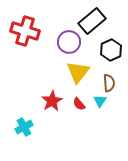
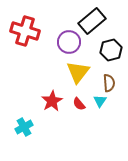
black hexagon: rotated 10 degrees clockwise
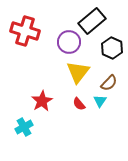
black hexagon: moved 1 px right, 2 px up; rotated 20 degrees counterclockwise
brown semicircle: rotated 48 degrees clockwise
red star: moved 10 px left
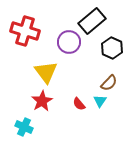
yellow triangle: moved 32 px left; rotated 15 degrees counterclockwise
cyan cross: rotated 36 degrees counterclockwise
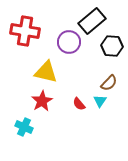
red cross: rotated 8 degrees counterclockwise
black hexagon: moved 2 px up; rotated 20 degrees counterclockwise
yellow triangle: rotated 40 degrees counterclockwise
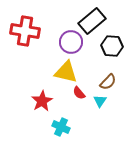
purple circle: moved 2 px right
yellow triangle: moved 20 px right
brown semicircle: moved 1 px left, 1 px up
red semicircle: moved 11 px up
cyan cross: moved 37 px right
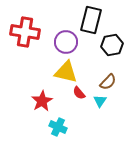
black rectangle: moved 1 px left, 1 px up; rotated 36 degrees counterclockwise
red cross: moved 1 px down
purple circle: moved 5 px left
black hexagon: moved 1 px up; rotated 15 degrees counterclockwise
cyan cross: moved 3 px left
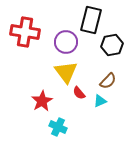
yellow triangle: rotated 40 degrees clockwise
brown semicircle: moved 1 px up
cyan triangle: rotated 32 degrees clockwise
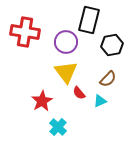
black rectangle: moved 2 px left
brown semicircle: moved 2 px up
cyan cross: rotated 18 degrees clockwise
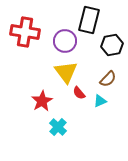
purple circle: moved 1 px left, 1 px up
